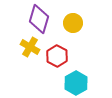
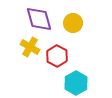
purple diamond: rotated 32 degrees counterclockwise
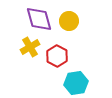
yellow circle: moved 4 px left, 2 px up
yellow cross: rotated 30 degrees clockwise
cyan hexagon: rotated 20 degrees clockwise
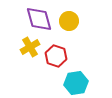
red hexagon: moved 1 px left; rotated 10 degrees counterclockwise
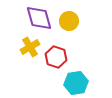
purple diamond: moved 1 px up
red hexagon: moved 1 px down
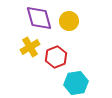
red hexagon: rotated 20 degrees clockwise
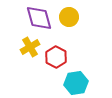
yellow circle: moved 4 px up
red hexagon: rotated 10 degrees counterclockwise
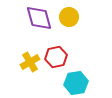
yellow cross: moved 15 px down
red hexagon: rotated 20 degrees clockwise
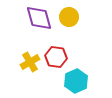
red hexagon: rotated 20 degrees clockwise
cyan hexagon: moved 2 px up; rotated 15 degrees counterclockwise
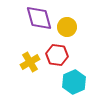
yellow circle: moved 2 px left, 10 px down
red hexagon: moved 1 px right, 2 px up
cyan hexagon: moved 2 px left, 1 px down
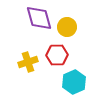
red hexagon: rotated 10 degrees counterclockwise
yellow cross: moved 2 px left; rotated 12 degrees clockwise
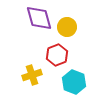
red hexagon: rotated 20 degrees counterclockwise
yellow cross: moved 4 px right, 13 px down
cyan hexagon: rotated 15 degrees counterclockwise
